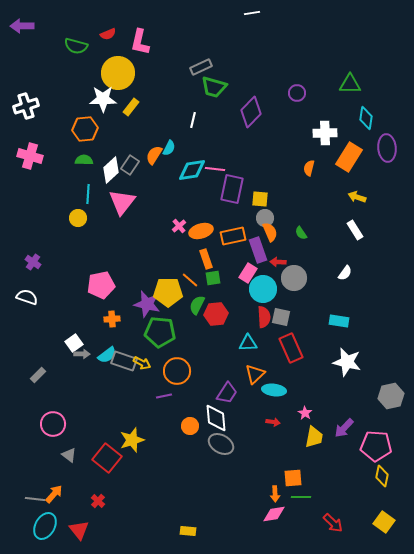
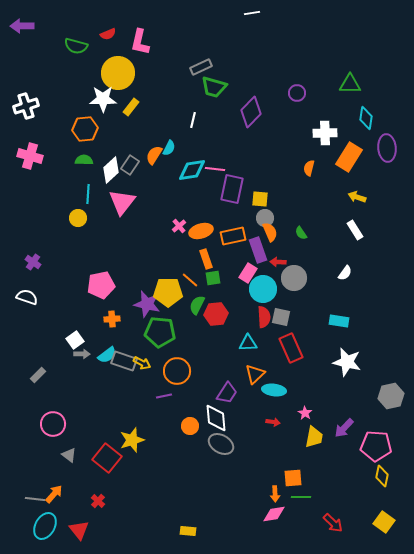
white square at (74, 343): moved 1 px right, 3 px up
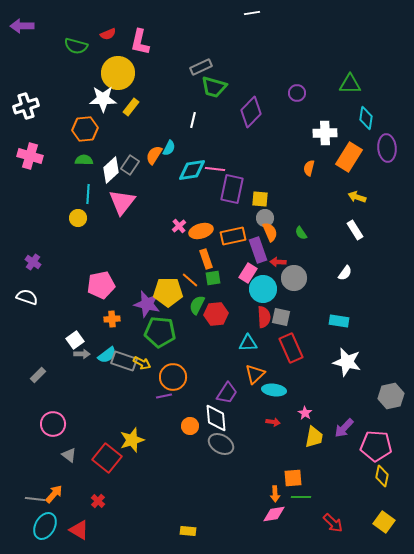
orange circle at (177, 371): moved 4 px left, 6 px down
red triangle at (79, 530): rotated 20 degrees counterclockwise
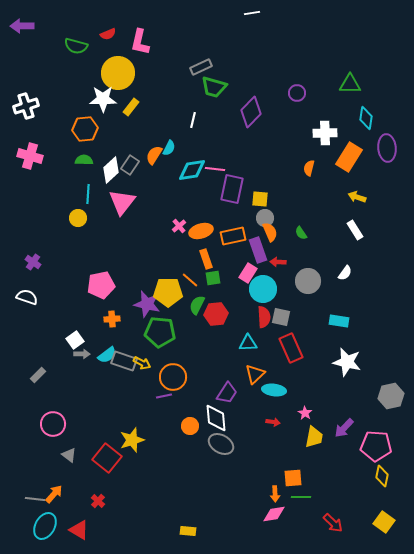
gray circle at (294, 278): moved 14 px right, 3 px down
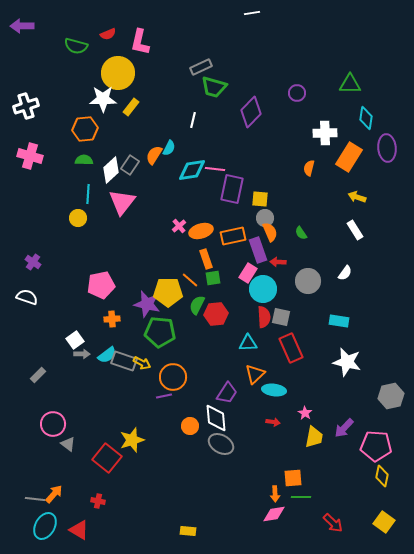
gray triangle at (69, 455): moved 1 px left, 11 px up
red cross at (98, 501): rotated 32 degrees counterclockwise
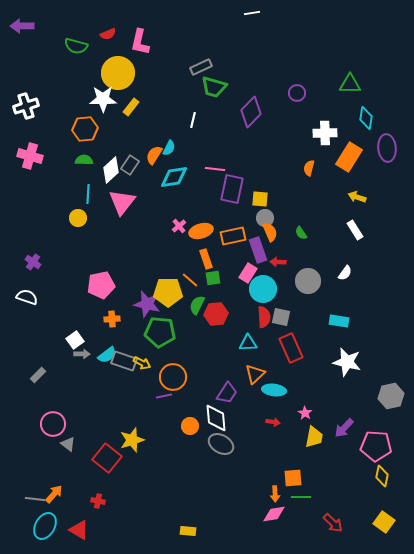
cyan diamond at (192, 170): moved 18 px left, 7 px down
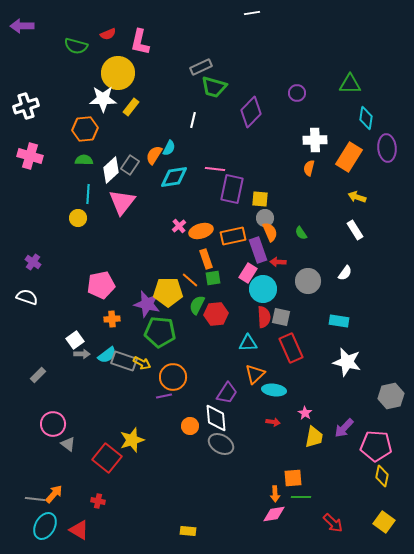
white cross at (325, 133): moved 10 px left, 7 px down
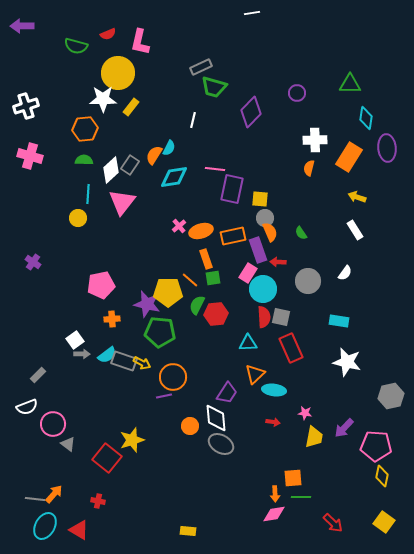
white semicircle at (27, 297): moved 110 px down; rotated 140 degrees clockwise
pink star at (305, 413): rotated 24 degrees counterclockwise
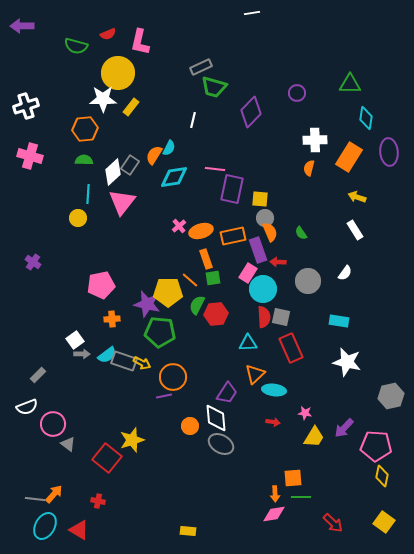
purple ellipse at (387, 148): moved 2 px right, 4 px down
white diamond at (111, 170): moved 2 px right, 2 px down
yellow trapezoid at (314, 437): rotated 20 degrees clockwise
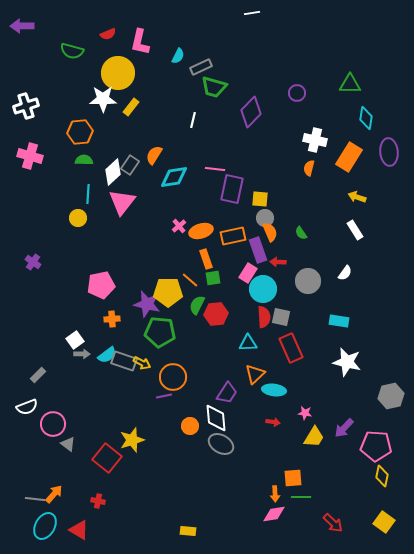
green semicircle at (76, 46): moved 4 px left, 5 px down
orange hexagon at (85, 129): moved 5 px left, 3 px down
white cross at (315, 140): rotated 15 degrees clockwise
cyan semicircle at (169, 148): moved 9 px right, 92 px up
